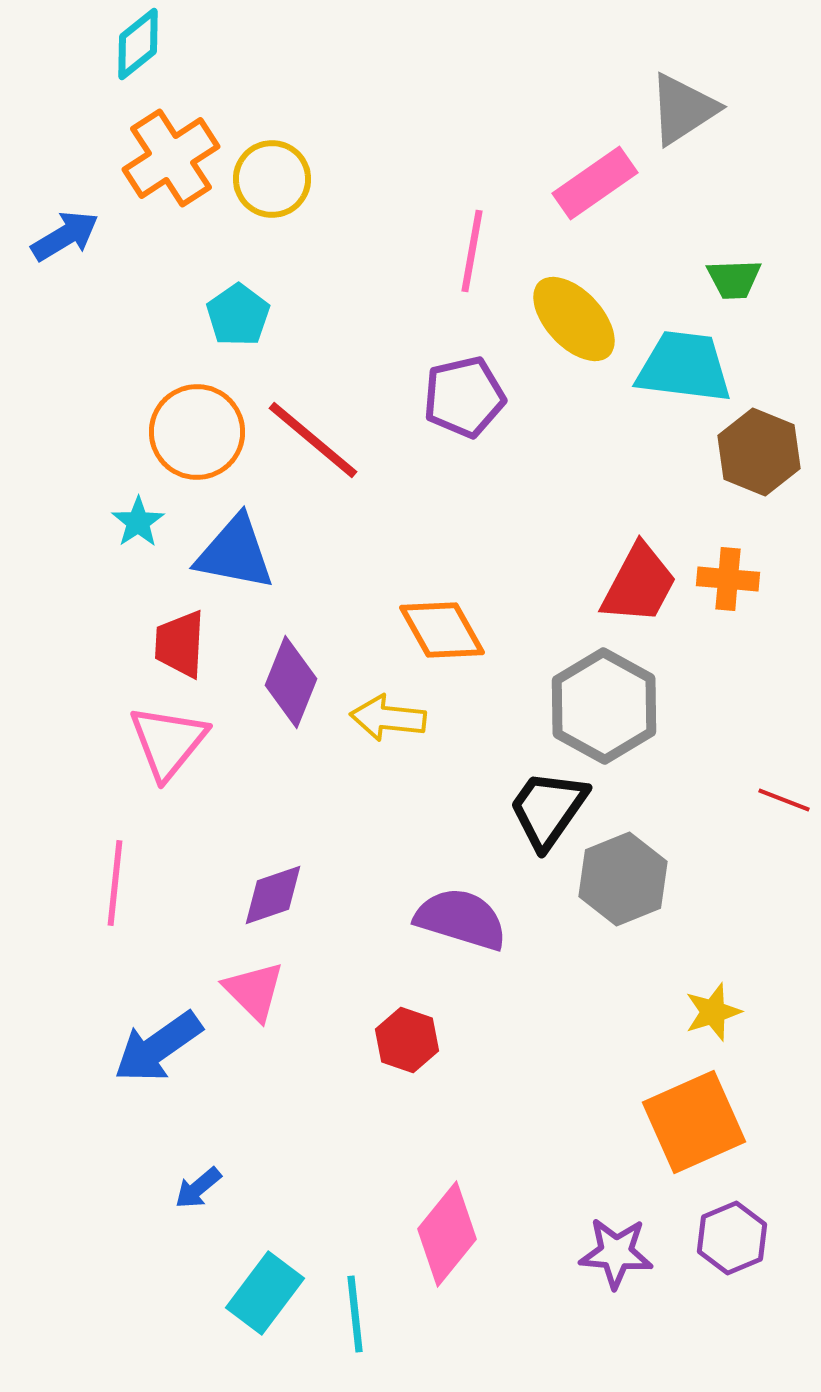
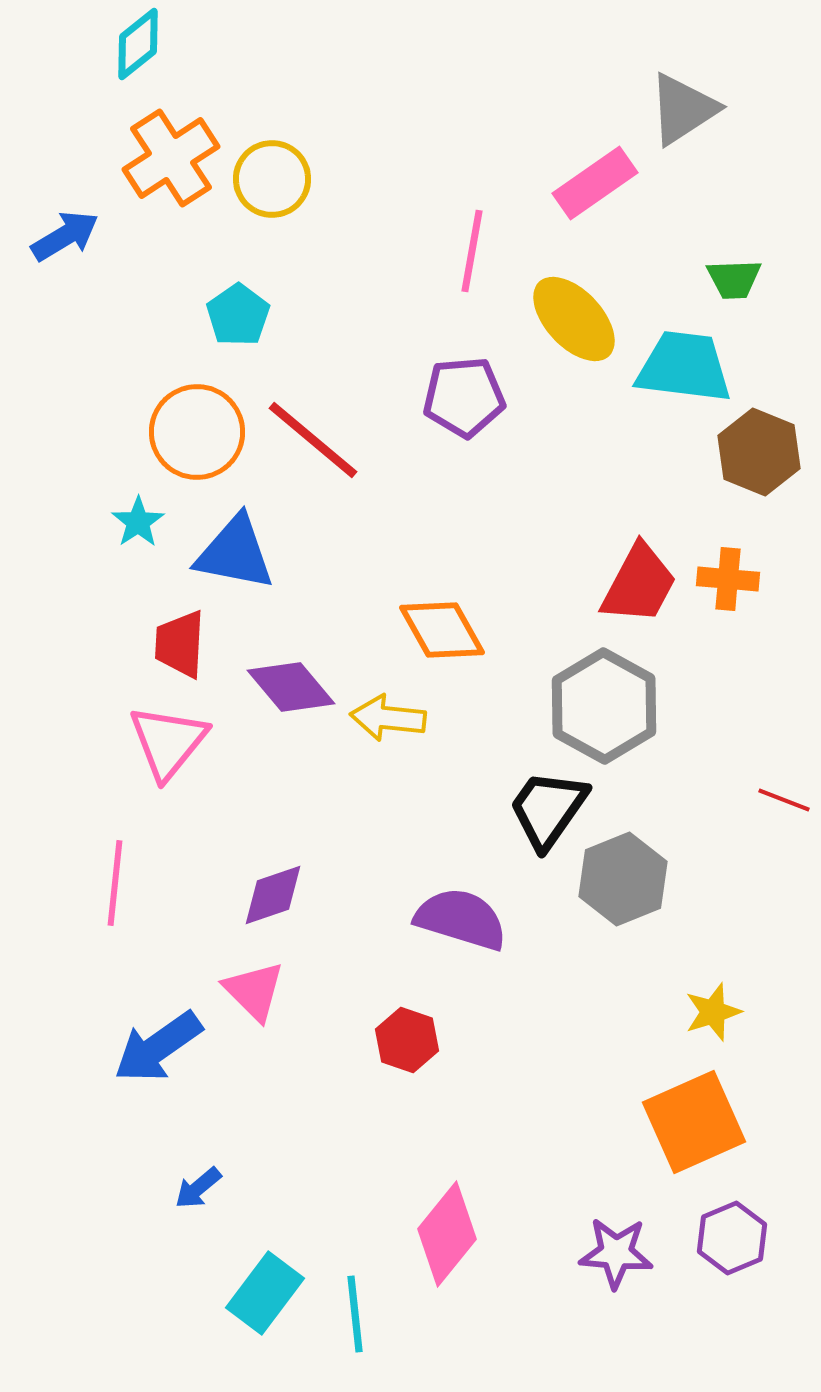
purple pentagon at (464, 397): rotated 8 degrees clockwise
purple diamond at (291, 682): moved 5 px down; rotated 62 degrees counterclockwise
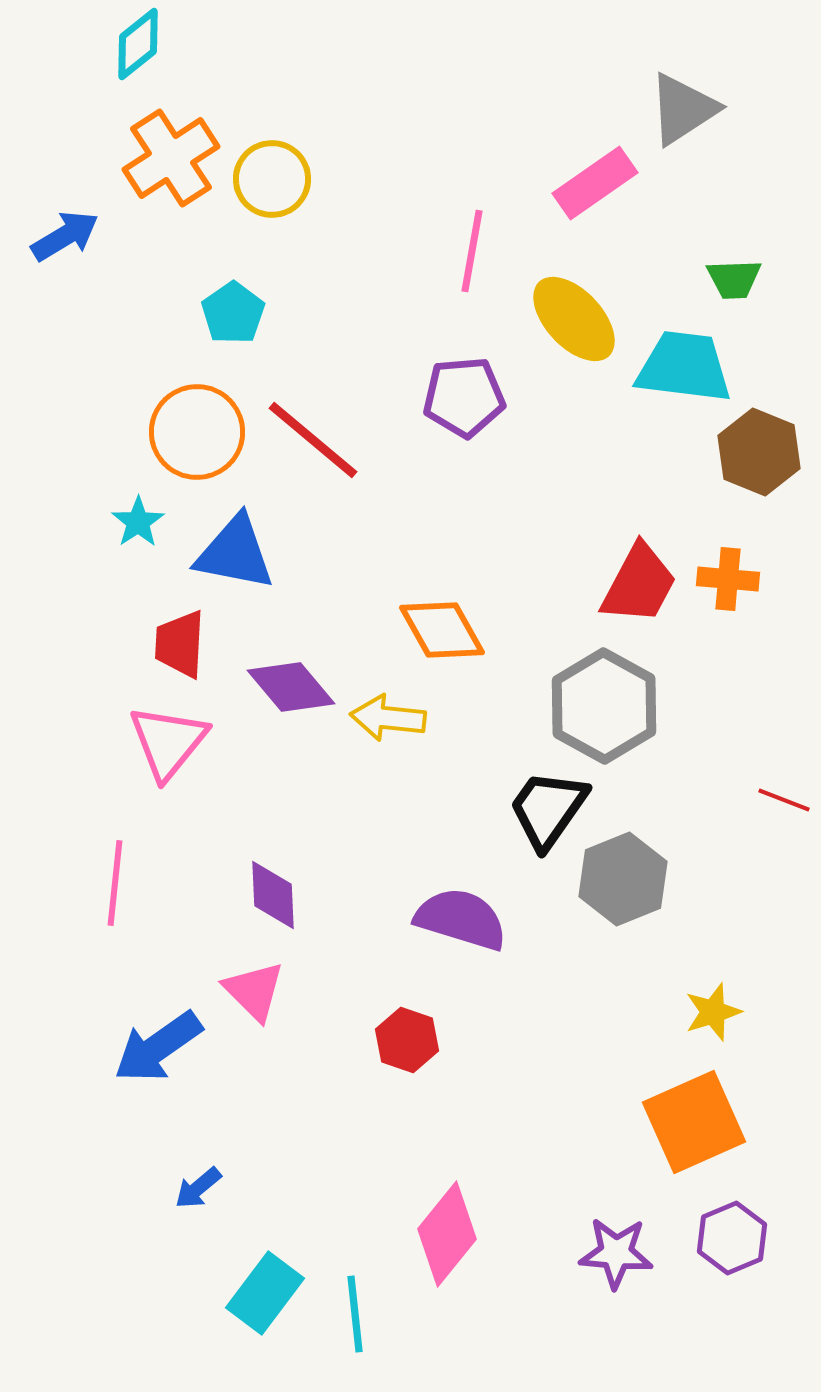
cyan pentagon at (238, 315): moved 5 px left, 2 px up
purple diamond at (273, 895): rotated 74 degrees counterclockwise
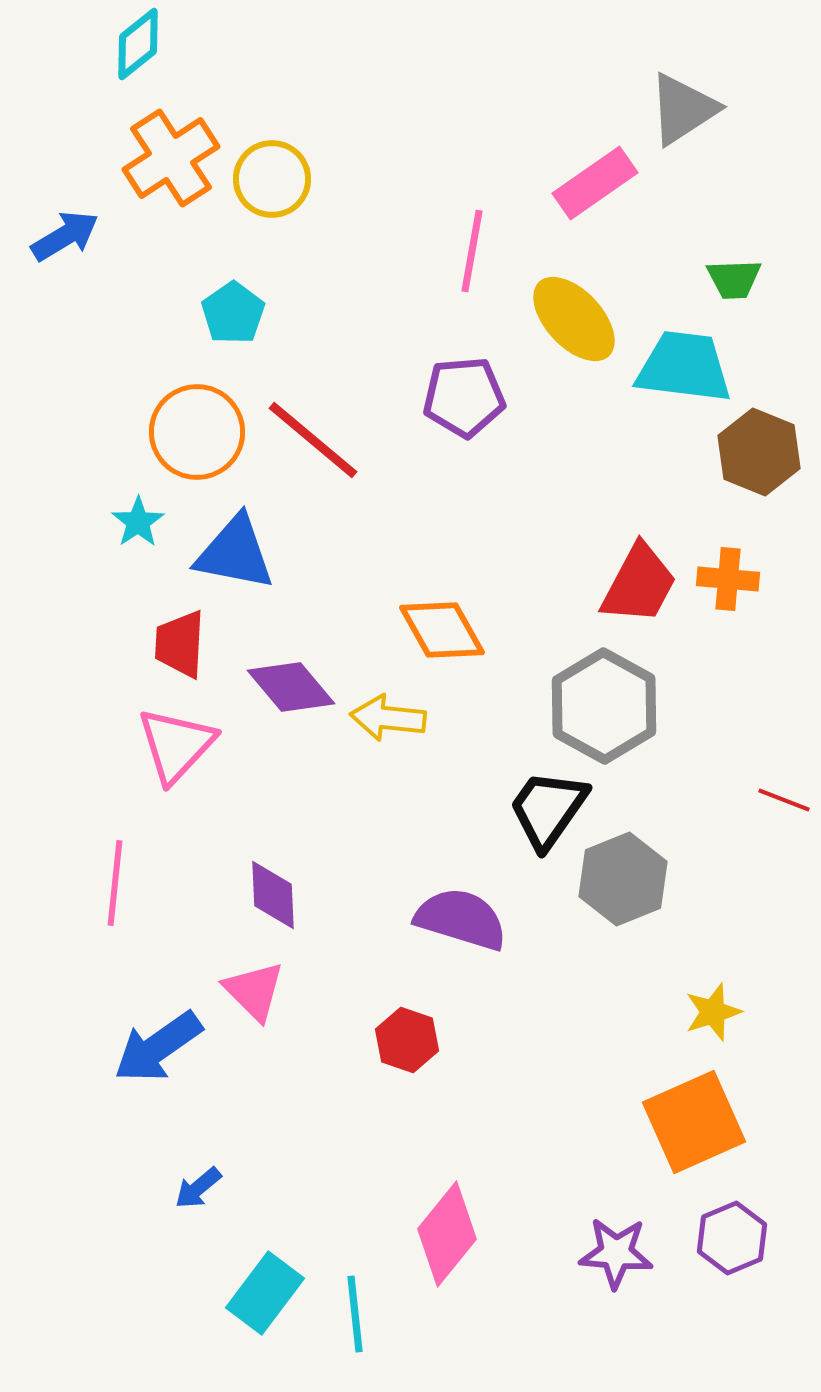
pink triangle at (168, 742): moved 8 px right, 3 px down; rotated 4 degrees clockwise
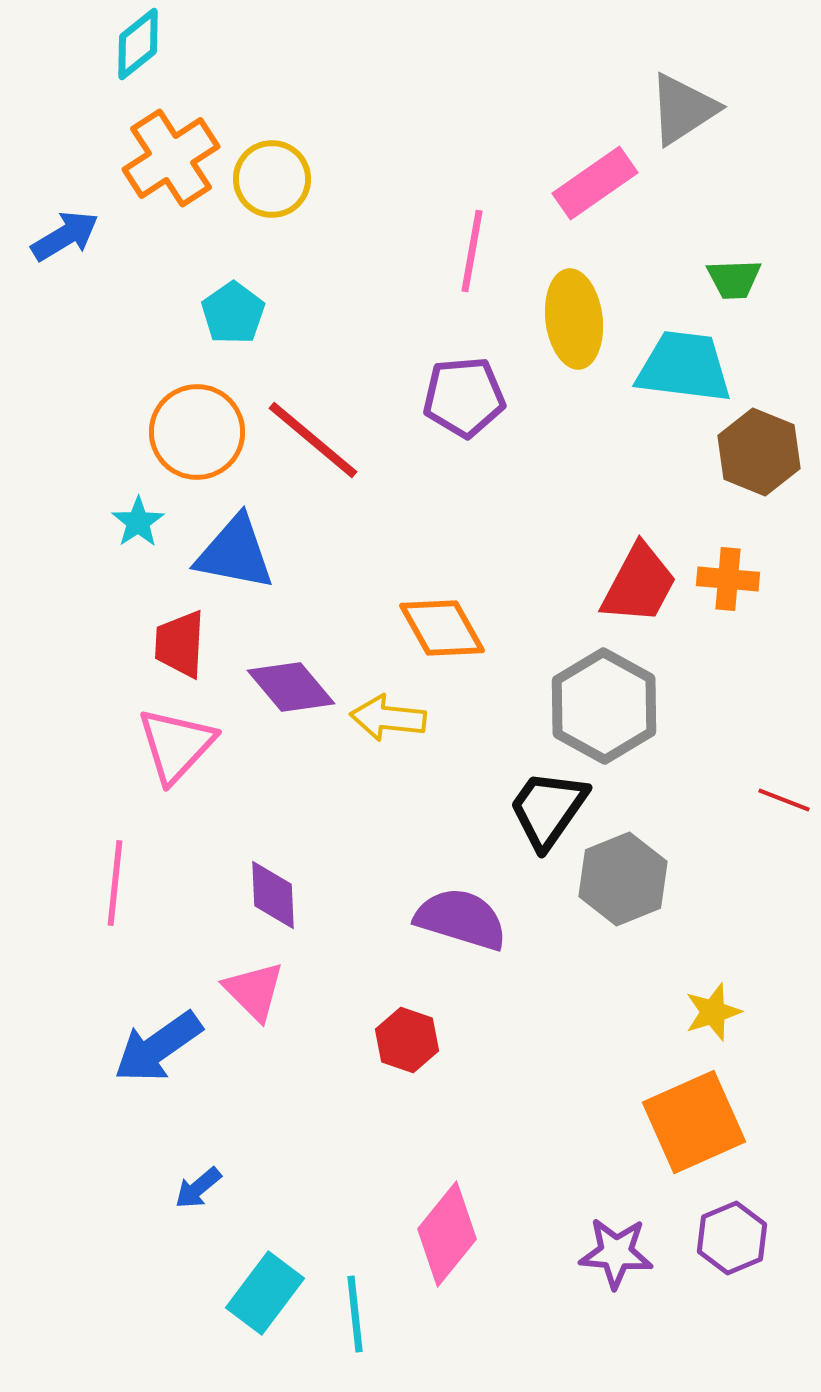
yellow ellipse at (574, 319): rotated 36 degrees clockwise
orange diamond at (442, 630): moved 2 px up
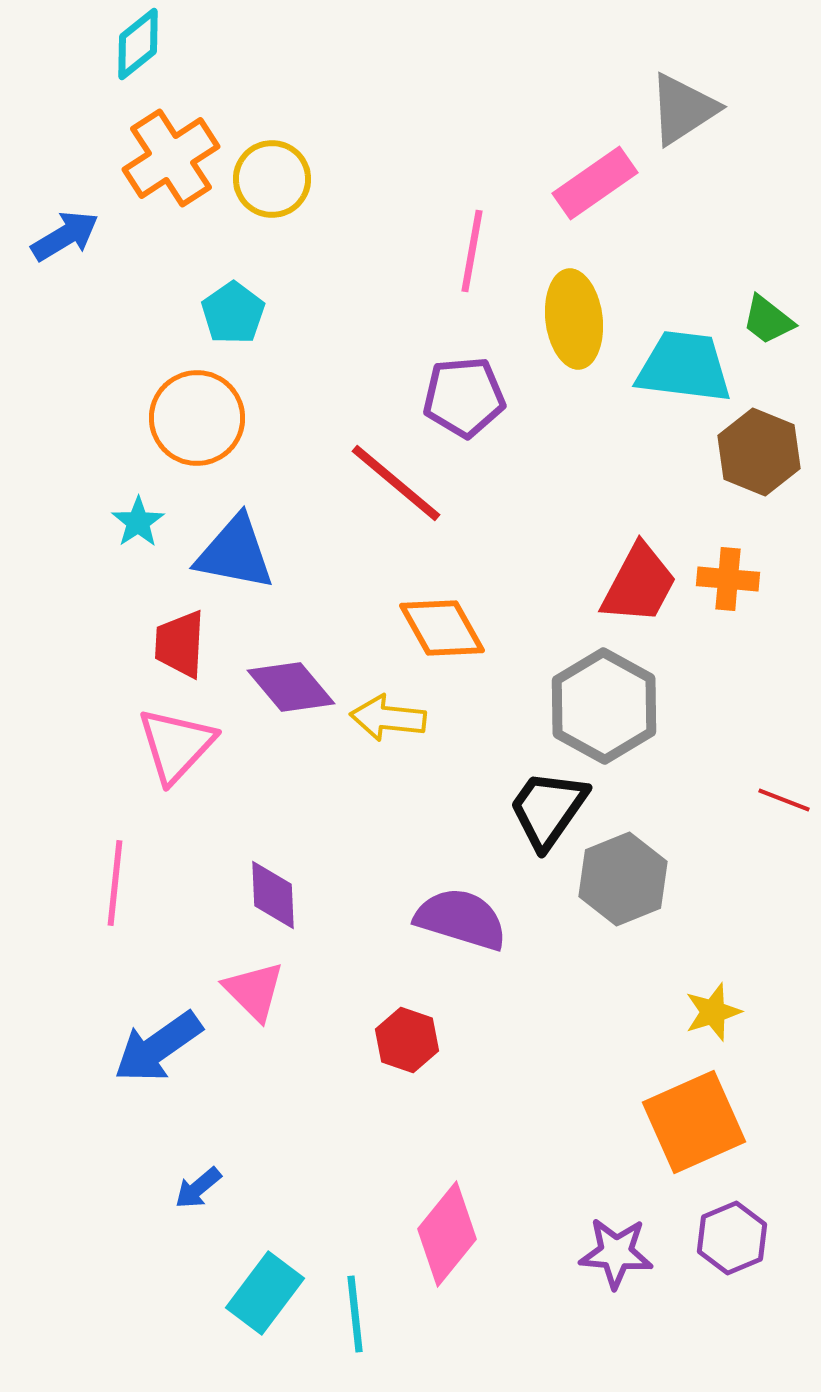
green trapezoid at (734, 279): moved 34 px right, 41 px down; rotated 40 degrees clockwise
orange circle at (197, 432): moved 14 px up
red line at (313, 440): moved 83 px right, 43 px down
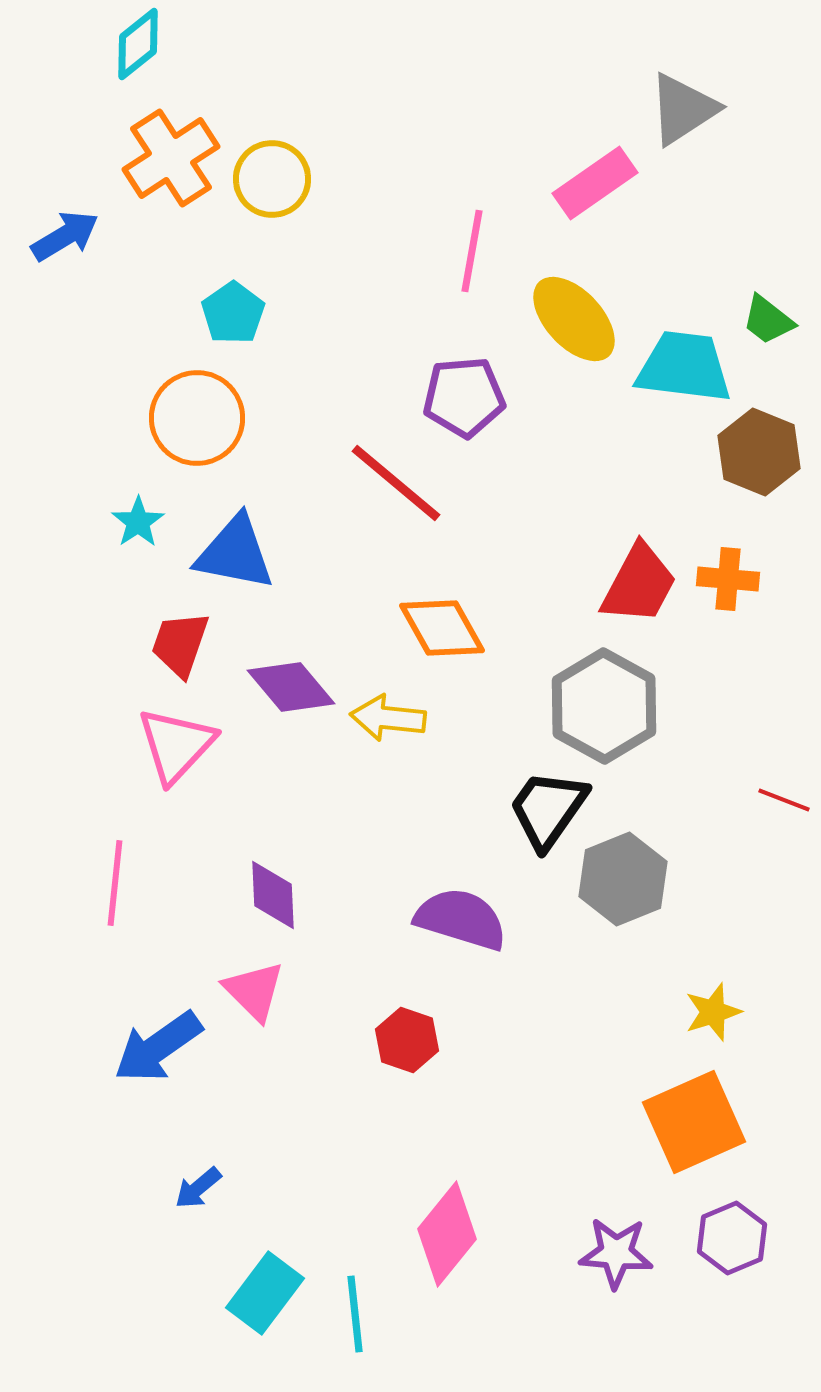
yellow ellipse at (574, 319): rotated 36 degrees counterclockwise
red trapezoid at (180, 644): rotated 16 degrees clockwise
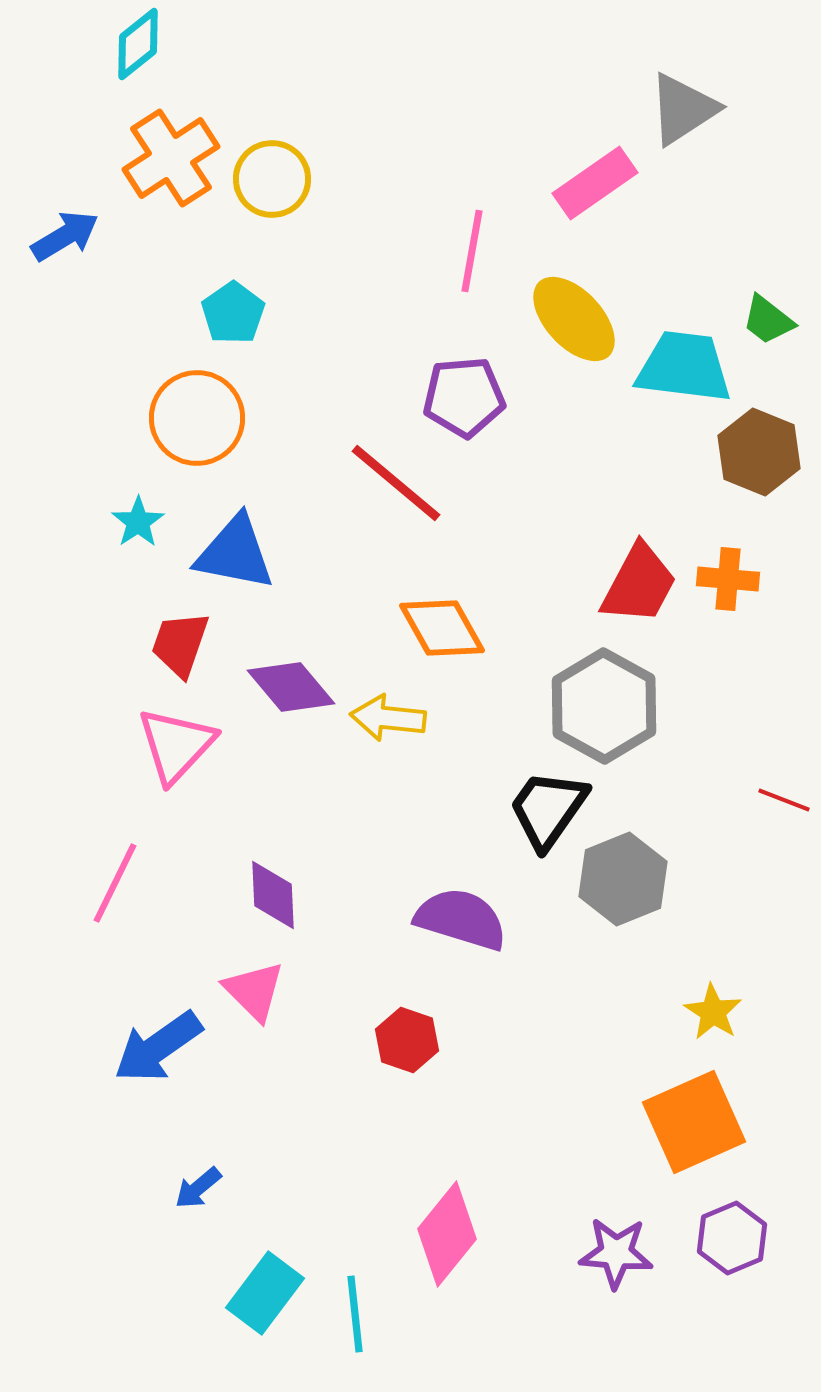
pink line at (115, 883): rotated 20 degrees clockwise
yellow star at (713, 1012): rotated 22 degrees counterclockwise
